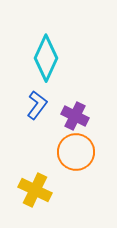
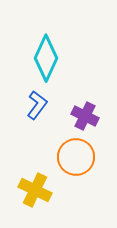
purple cross: moved 10 px right
orange circle: moved 5 px down
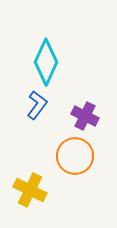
cyan diamond: moved 4 px down
orange circle: moved 1 px left, 1 px up
yellow cross: moved 5 px left
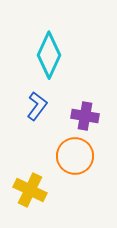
cyan diamond: moved 3 px right, 7 px up
blue L-shape: moved 1 px down
purple cross: rotated 16 degrees counterclockwise
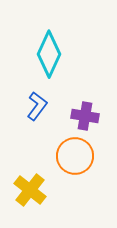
cyan diamond: moved 1 px up
yellow cross: rotated 12 degrees clockwise
